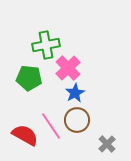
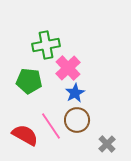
green pentagon: moved 3 px down
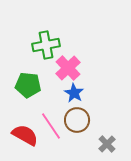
green pentagon: moved 1 px left, 4 px down
blue star: moved 1 px left; rotated 12 degrees counterclockwise
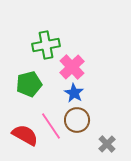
pink cross: moved 4 px right, 1 px up
green pentagon: moved 1 px right, 1 px up; rotated 20 degrees counterclockwise
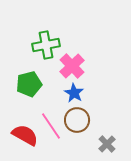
pink cross: moved 1 px up
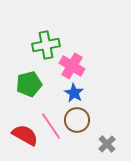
pink cross: rotated 15 degrees counterclockwise
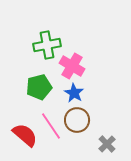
green cross: moved 1 px right
green pentagon: moved 10 px right, 3 px down
red semicircle: rotated 12 degrees clockwise
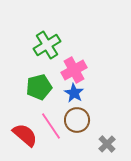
green cross: rotated 20 degrees counterclockwise
pink cross: moved 2 px right, 4 px down; rotated 30 degrees clockwise
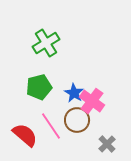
green cross: moved 1 px left, 2 px up
pink cross: moved 18 px right, 31 px down; rotated 25 degrees counterclockwise
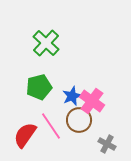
green cross: rotated 16 degrees counterclockwise
blue star: moved 2 px left, 3 px down; rotated 18 degrees clockwise
brown circle: moved 2 px right
red semicircle: rotated 96 degrees counterclockwise
gray cross: rotated 18 degrees counterclockwise
